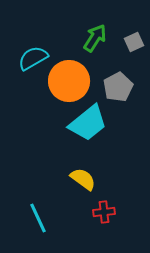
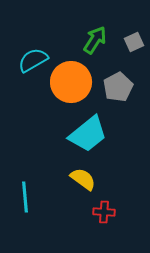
green arrow: moved 2 px down
cyan semicircle: moved 2 px down
orange circle: moved 2 px right, 1 px down
cyan trapezoid: moved 11 px down
red cross: rotated 10 degrees clockwise
cyan line: moved 13 px left, 21 px up; rotated 20 degrees clockwise
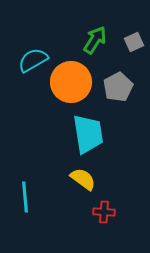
cyan trapezoid: rotated 60 degrees counterclockwise
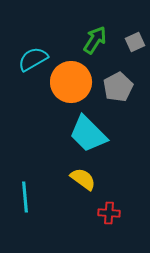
gray square: moved 1 px right
cyan semicircle: moved 1 px up
cyan trapezoid: rotated 144 degrees clockwise
red cross: moved 5 px right, 1 px down
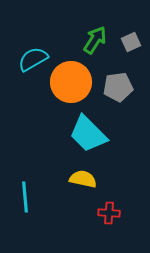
gray square: moved 4 px left
gray pentagon: rotated 20 degrees clockwise
yellow semicircle: rotated 24 degrees counterclockwise
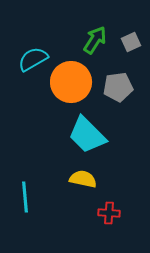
cyan trapezoid: moved 1 px left, 1 px down
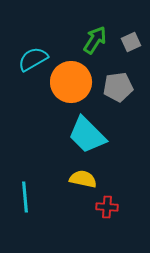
red cross: moved 2 px left, 6 px up
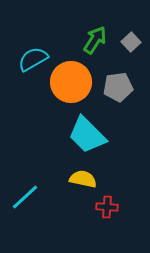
gray square: rotated 18 degrees counterclockwise
cyan line: rotated 52 degrees clockwise
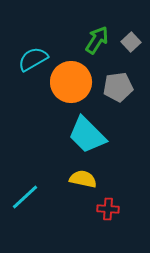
green arrow: moved 2 px right
red cross: moved 1 px right, 2 px down
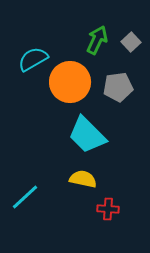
green arrow: rotated 8 degrees counterclockwise
orange circle: moved 1 px left
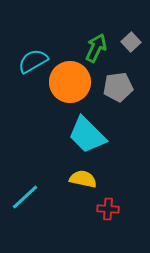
green arrow: moved 1 px left, 8 px down
cyan semicircle: moved 2 px down
